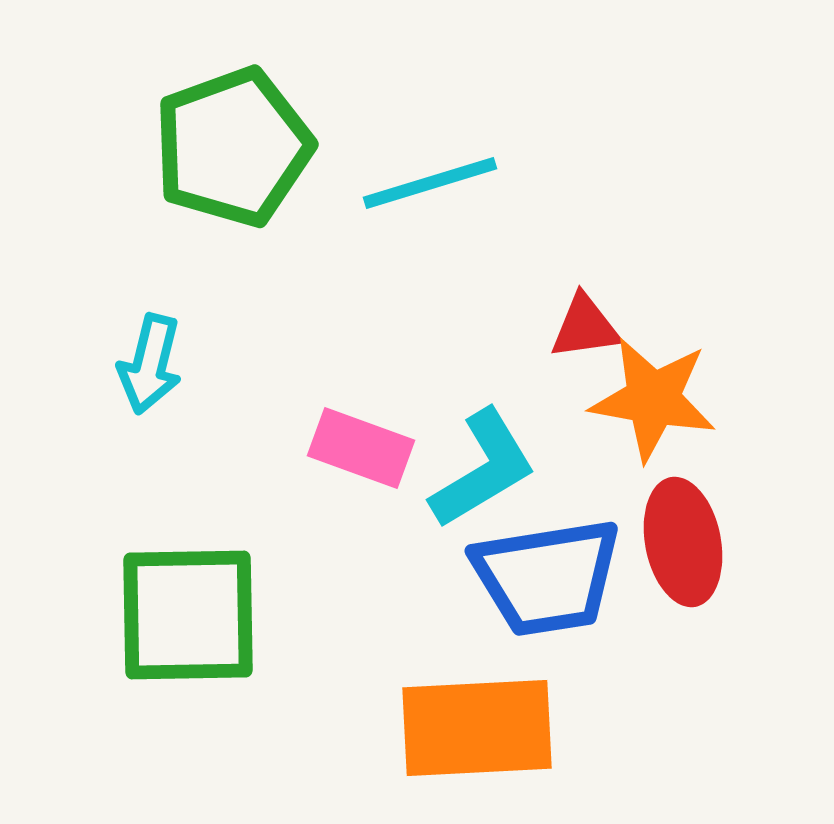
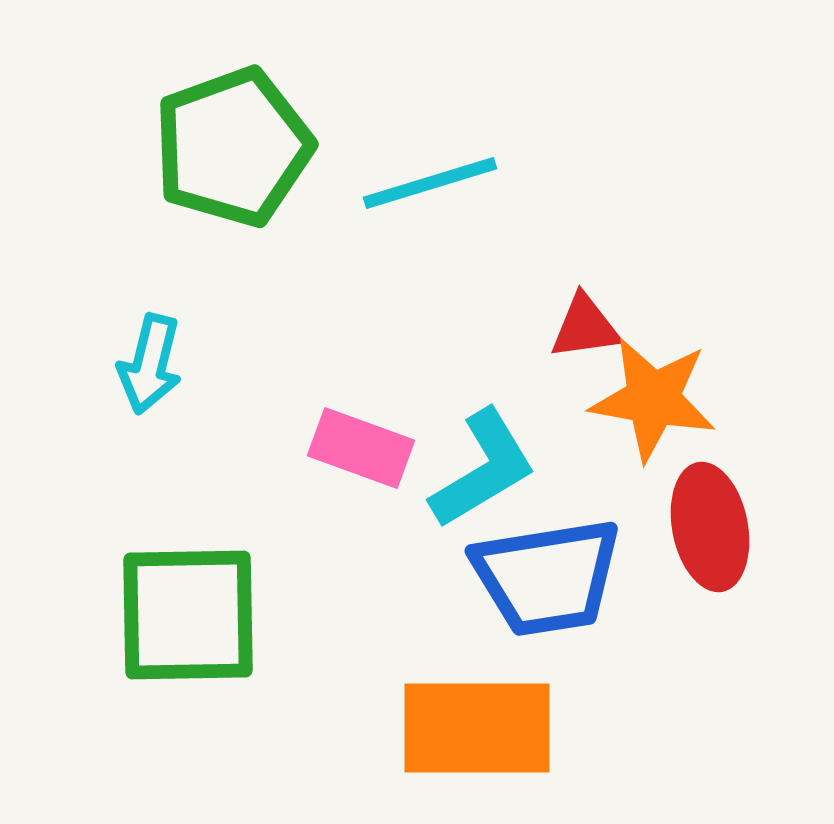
red ellipse: moved 27 px right, 15 px up
orange rectangle: rotated 3 degrees clockwise
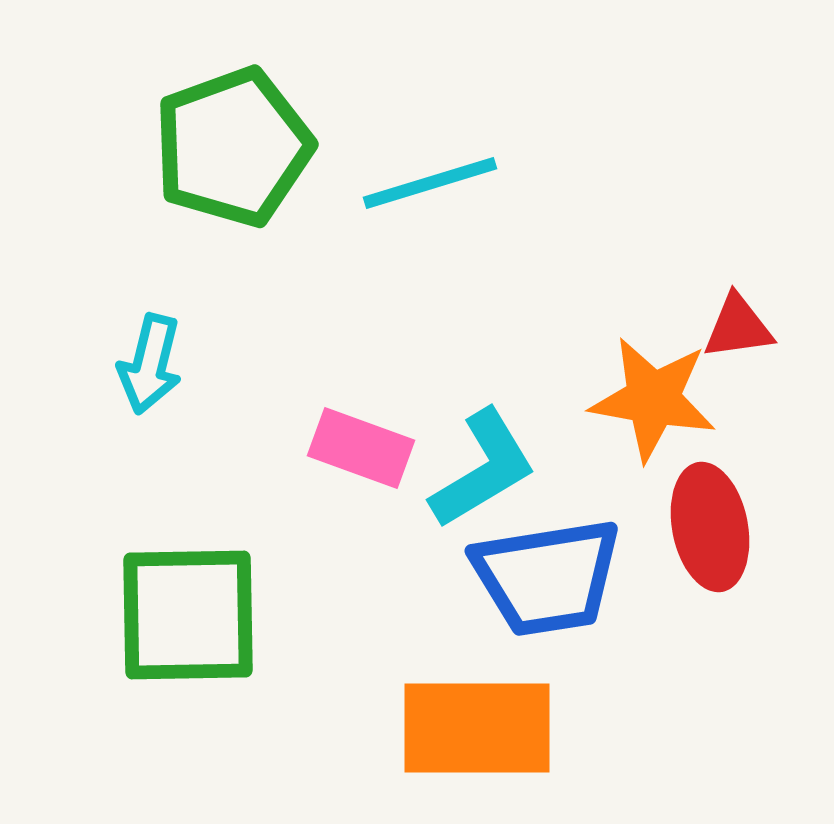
red triangle: moved 153 px right
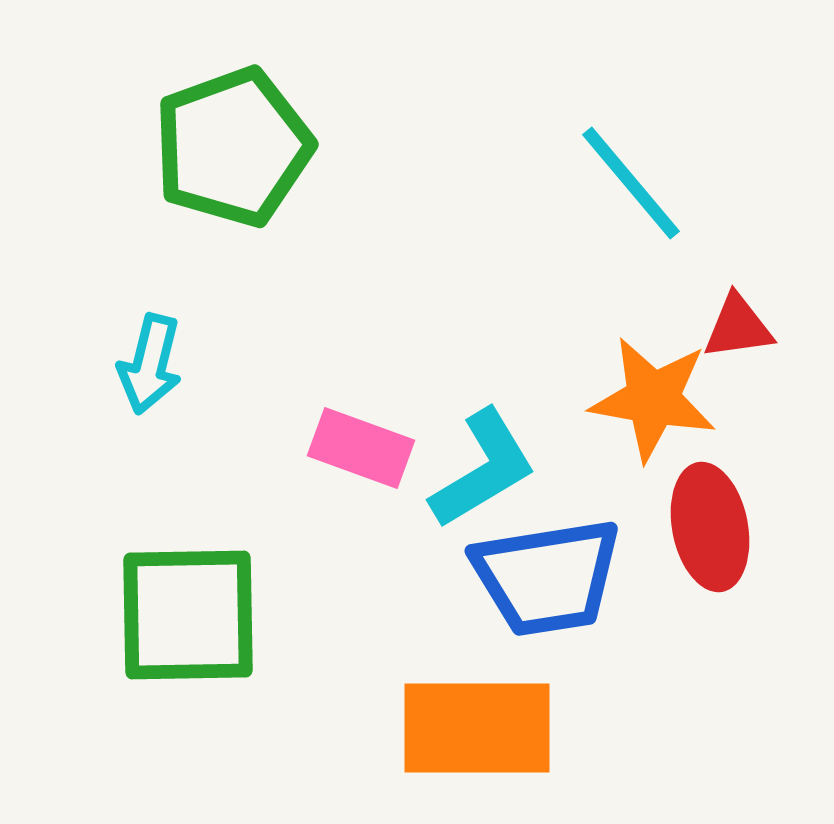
cyan line: moved 201 px right; rotated 67 degrees clockwise
